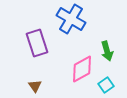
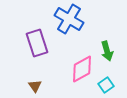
blue cross: moved 2 px left
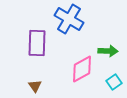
purple rectangle: rotated 20 degrees clockwise
green arrow: moved 1 px right; rotated 72 degrees counterclockwise
cyan square: moved 8 px right, 3 px up
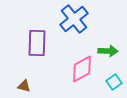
blue cross: moved 5 px right; rotated 20 degrees clockwise
brown triangle: moved 11 px left; rotated 40 degrees counterclockwise
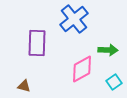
green arrow: moved 1 px up
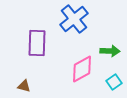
green arrow: moved 2 px right, 1 px down
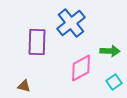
blue cross: moved 3 px left, 4 px down
purple rectangle: moved 1 px up
pink diamond: moved 1 px left, 1 px up
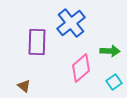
pink diamond: rotated 12 degrees counterclockwise
brown triangle: rotated 24 degrees clockwise
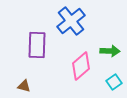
blue cross: moved 2 px up
purple rectangle: moved 3 px down
pink diamond: moved 2 px up
brown triangle: rotated 24 degrees counterclockwise
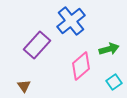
purple rectangle: rotated 40 degrees clockwise
green arrow: moved 1 px left, 2 px up; rotated 18 degrees counterclockwise
brown triangle: rotated 40 degrees clockwise
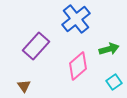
blue cross: moved 5 px right, 2 px up
purple rectangle: moved 1 px left, 1 px down
pink diamond: moved 3 px left
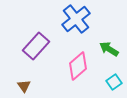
green arrow: rotated 132 degrees counterclockwise
